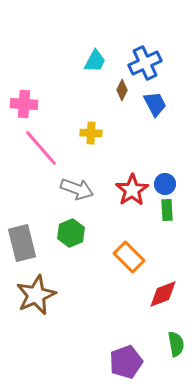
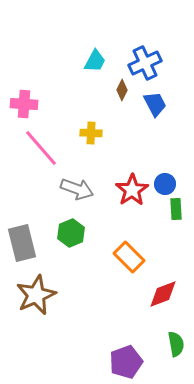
green rectangle: moved 9 px right, 1 px up
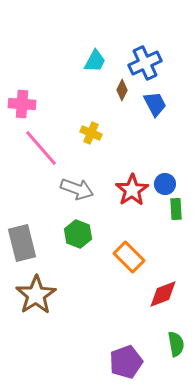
pink cross: moved 2 px left
yellow cross: rotated 20 degrees clockwise
green hexagon: moved 7 px right, 1 px down; rotated 16 degrees counterclockwise
brown star: rotated 9 degrees counterclockwise
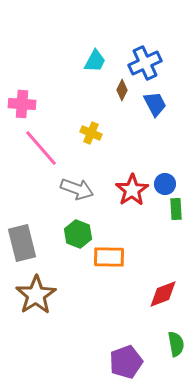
orange rectangle: moved 20 px left; rotated 44 degrees counterclockwise
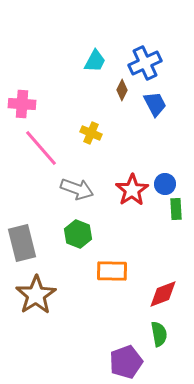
orange rectangle: moved 3 px right, 14 px down
green semicircle: moved 17 px left, 10 px up
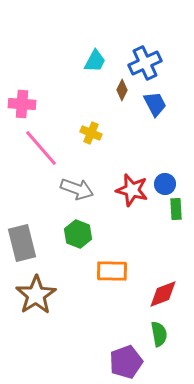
red star: rotated 24 degrees counterclockwise
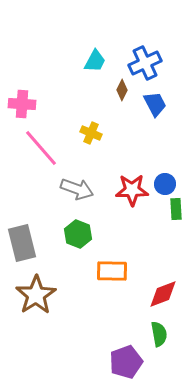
red star: rotated 16 degrees counterclockwise
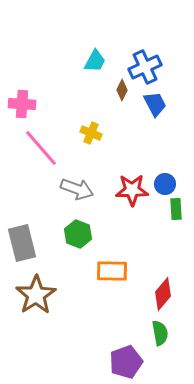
blue cross: moved 4 px down
red diamond: rotated 28 degrees counterclockwise
green semicircle: moved 1 px right, 1 px up
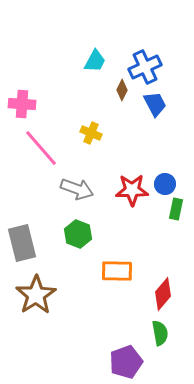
green rectangle: rotated 15 degrees clockwise
orange rectangle: moved 5 px right
